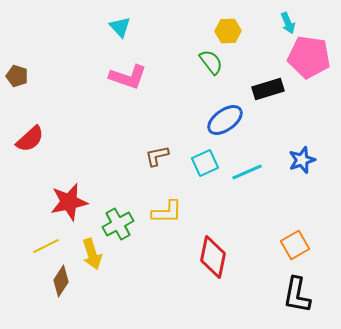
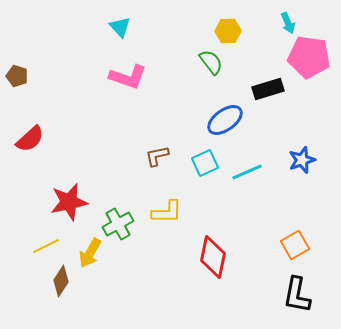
yellow arrow: moved 2 px left, 1 px up; rotated 48 degrees clockwise
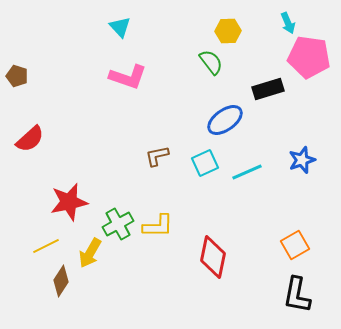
yellow L-shape: moved 9 px left, 14 px down
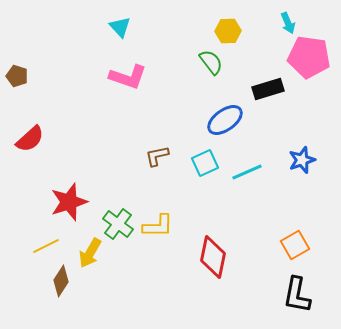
red star: rotated 6 degrees counterclockwise
green cross: rotated 24 degrees counterclockwise
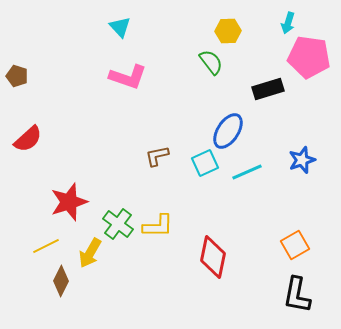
cyan arrow: rotated 40 degrees clockwise
blue ellipse: moved 3 px right, 11 px down; rotated 21 degrees counterclockwise
red semicircle: moved 2 px left
brown diamond: rotated 8 degrees counterclockwise
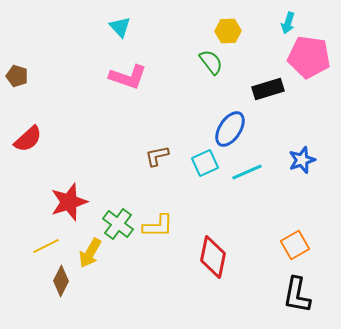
blue ellipse: moved 2 px right, 2 px up
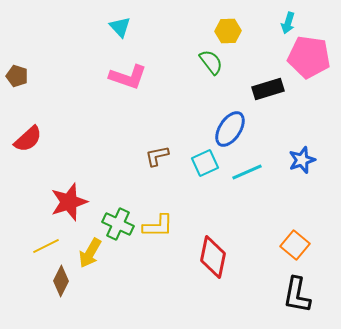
green cross: rotated 12 degrees counterclockwise
orange square: rotated 20 degrees counterclockwise
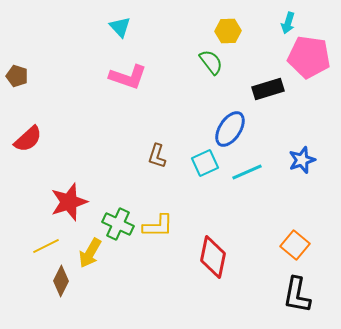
brown L-shape: rotated 60 degrees counterclockwise
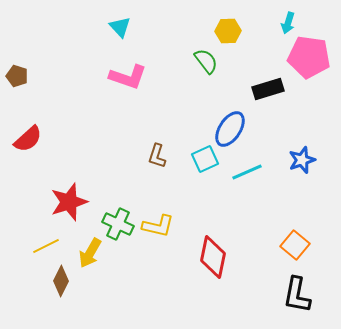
green semicircle: moved 5 px left, 1 px up
cyan square: moved 4 px up
yellow L-shape: rotated 12 degrees clockwise
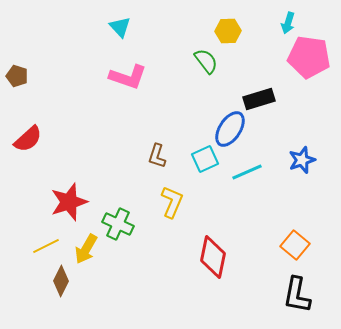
black rectangle: moved 9 px left, 10 px down
yellow L-shape: moved 14 px right, 24 px up; rotated 80 degrees counterclockwise
yellow arrow: moved 4 px left, 4 px up
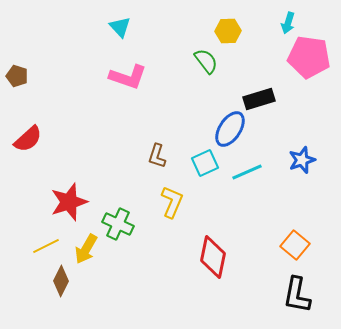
cyan square: moved 4 px down
